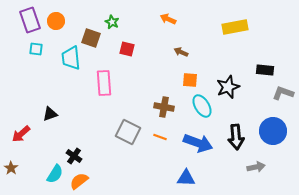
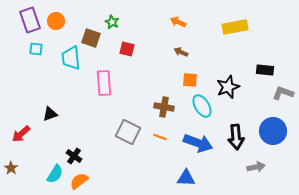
orange arrow: moved 10 px right, 3 px down
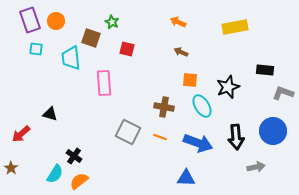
black triangle: rotated 35 degrees clockwise
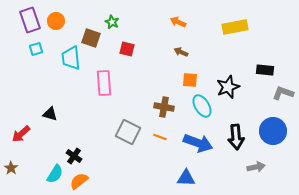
cyan square: rotated 24 degrees counterclockwise
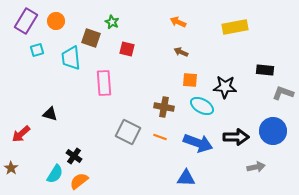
purple rectangle: moved 4 px left, 1 px down; rotated 50 degrees clockwise
cyan square: moved 1 px right, 1 px down
black star: moved 3 px left; rotated 25 degrees clockwise
cyan ellipse: rotated 30 degrees counterclockwise
black arrow: rotated 85 degrees counterclockwise
